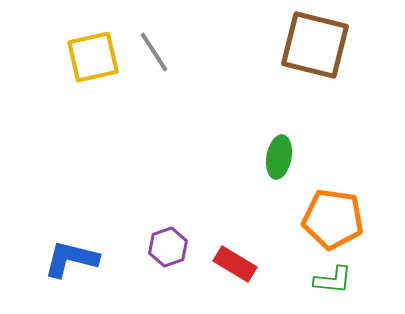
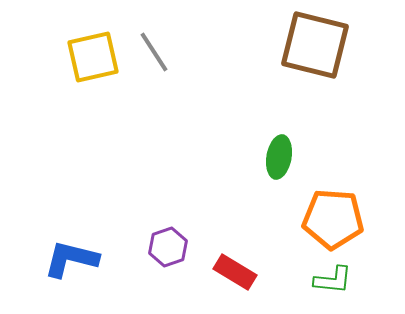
orange pentagon: rotated 4 degrees counterclockwise
red rectangle: moved 8 px down
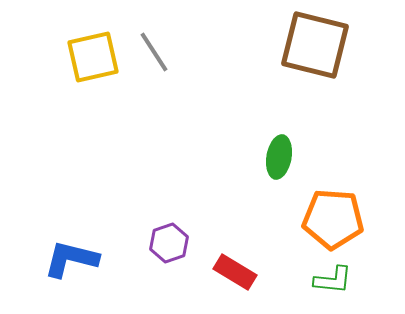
purple hexagon: moved 1 px right, 4 px up
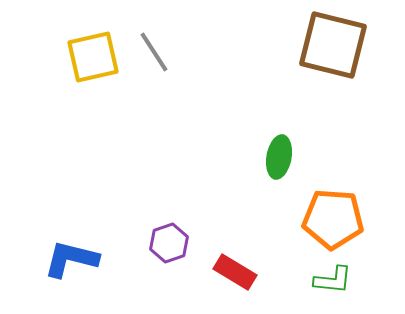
brown square: moved 18 px right
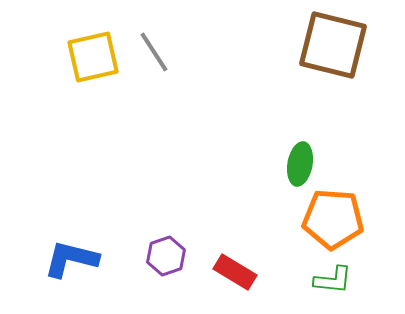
green ellipse: moved 21 px right, 7 px down
purple hexagon: moved 3 px left, 13 px down
